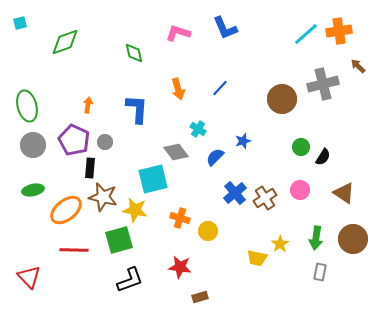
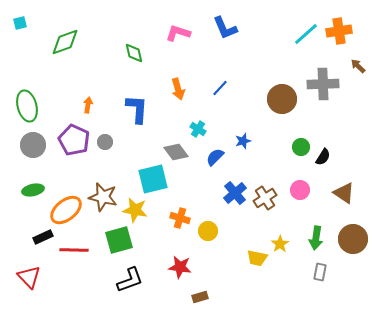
gray cross at (323, 84): rotated 12 degrees clockwise
black rectangle at (90, 168): moved 47 px left, 69 px down; rotated 60 degrees clockwise
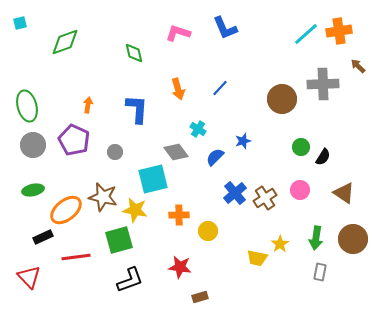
gray circle at (105, 142): moved 10 px right, 10 px down
orange cross at (180, 218): moved 1 px left, 3 px up; rotated 18 degrees counterclockwise
red line at (74, 250): moved 2 px right, 7 px down; rotated 8 degrees counterclockwise
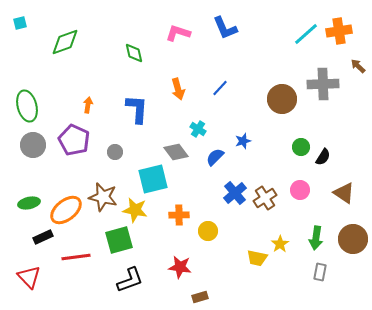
green ellipse at (33, 190): moved 4 px left, 13 px down
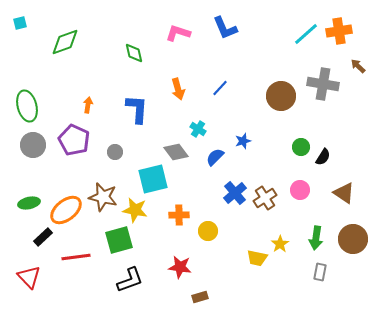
gray cross at (323, 84): rotated 12 degrees clockwise
brown circle at (282, 99): moved 1 px left, 3 px up
black rectangle at (43, 237): rotated 18 degrees counterclockwise
